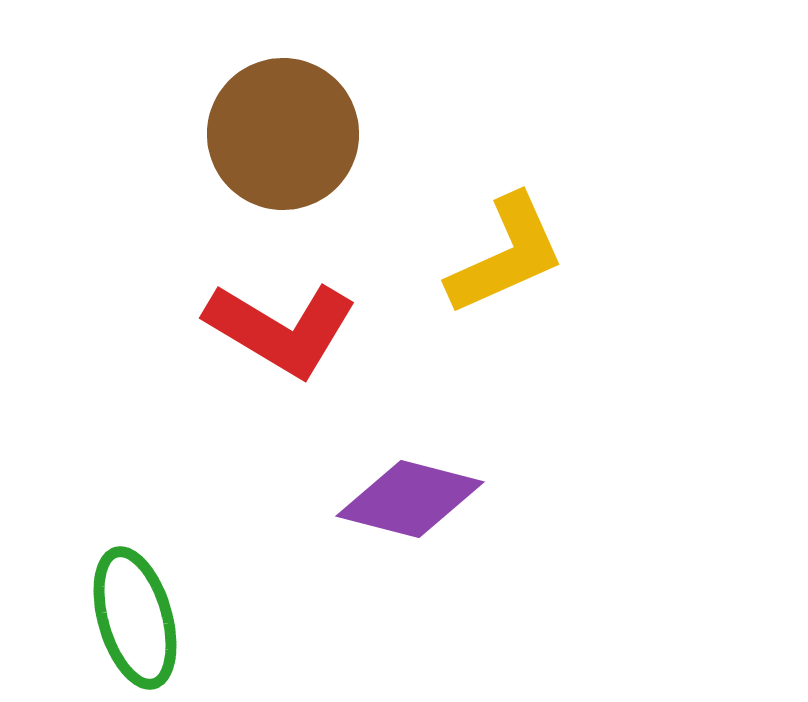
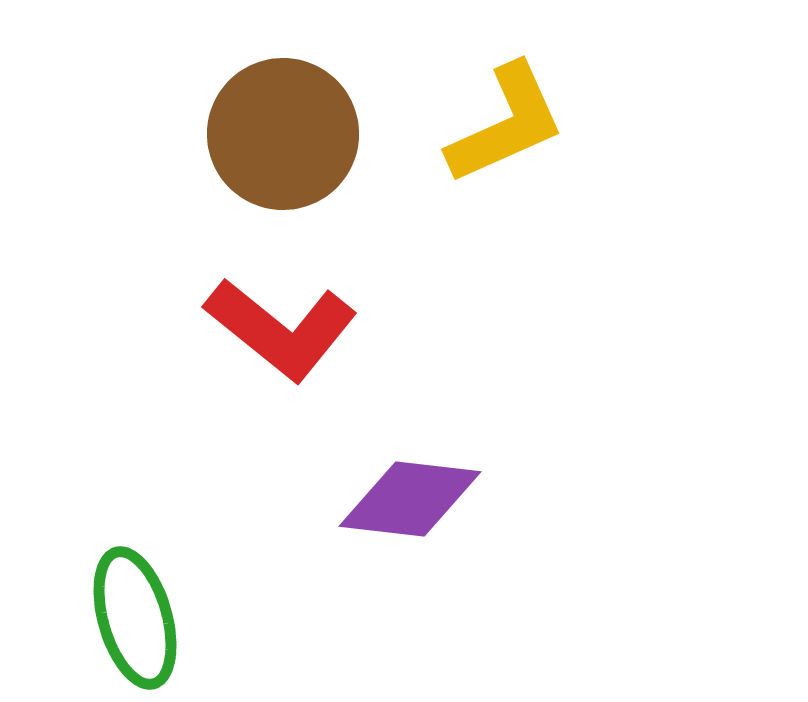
yellow L-shape: moved 131 px up
red L-shape: rotated 8 degrees clockwise
purple diamond: rotated 8 degrees counterclockwise
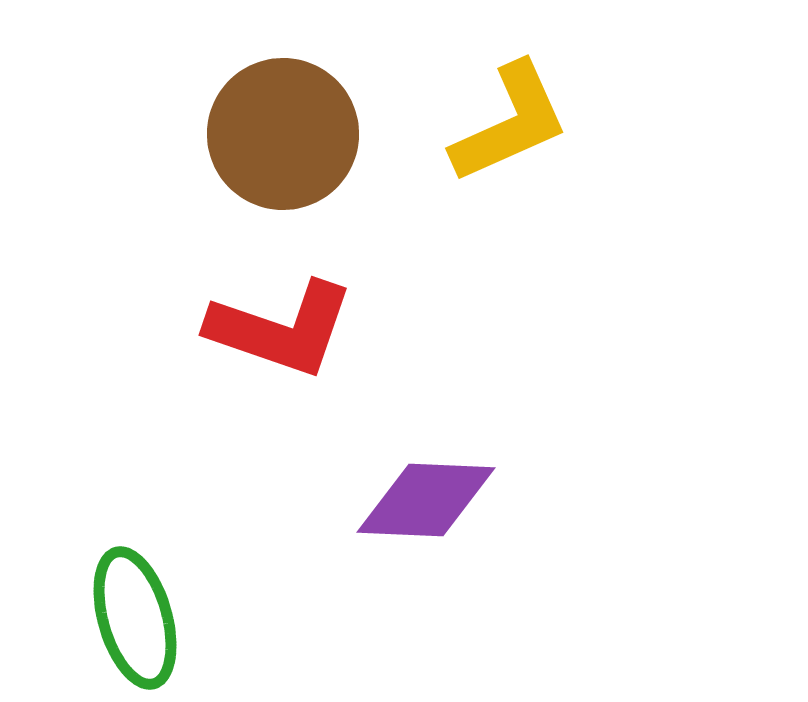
yellow L-shape: moved 4 px right, 1 px up
red L-shape: rotated 20 degrees counterclockwise
purple diamond: moved 16 px right, 1 px down; rotated 4 degrees counterclockwise
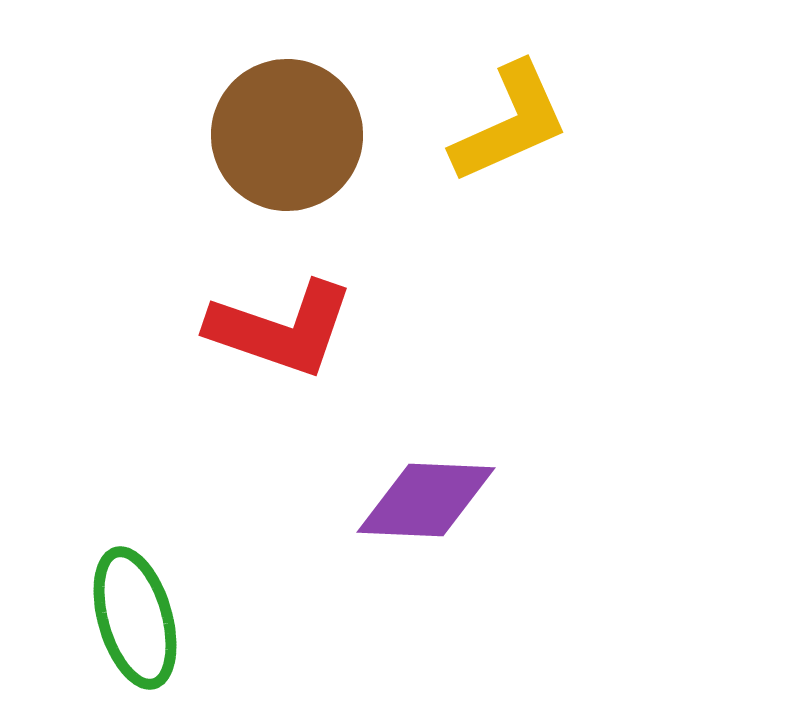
brown circle: moved 4 px right, 1 px down
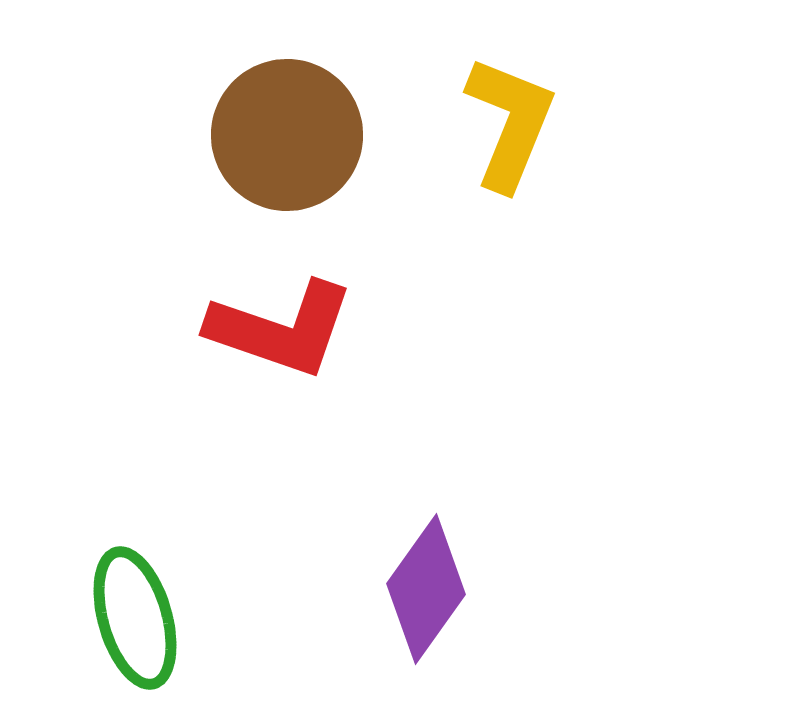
yellow L-shape: rotated 44 degrees counterclockwise
purple diamond: moved 89 px down; rotated 57 degrees counterclockwise
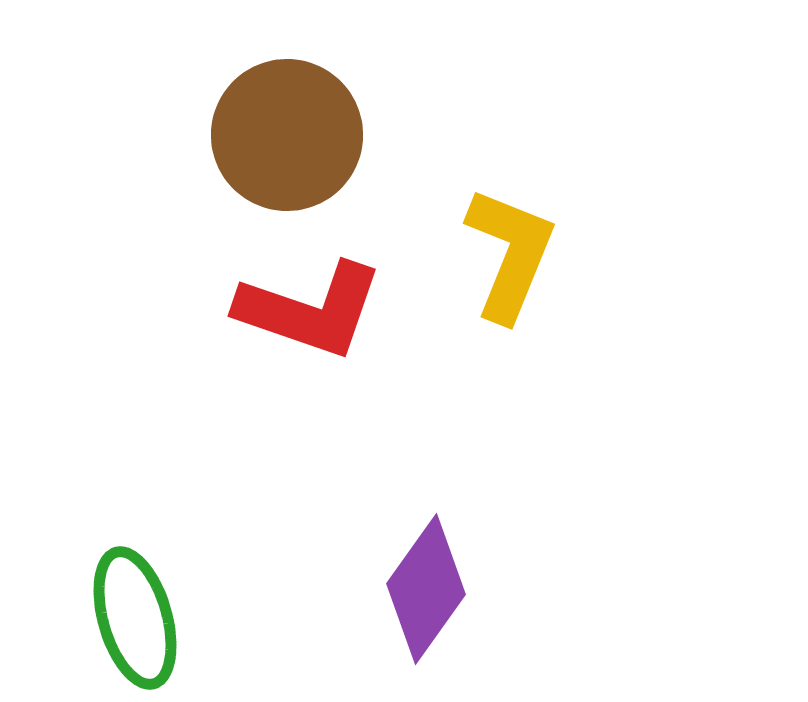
yellow L-shape: moved 131 px down
red L-shape: moved 29 px right, 19 px up
